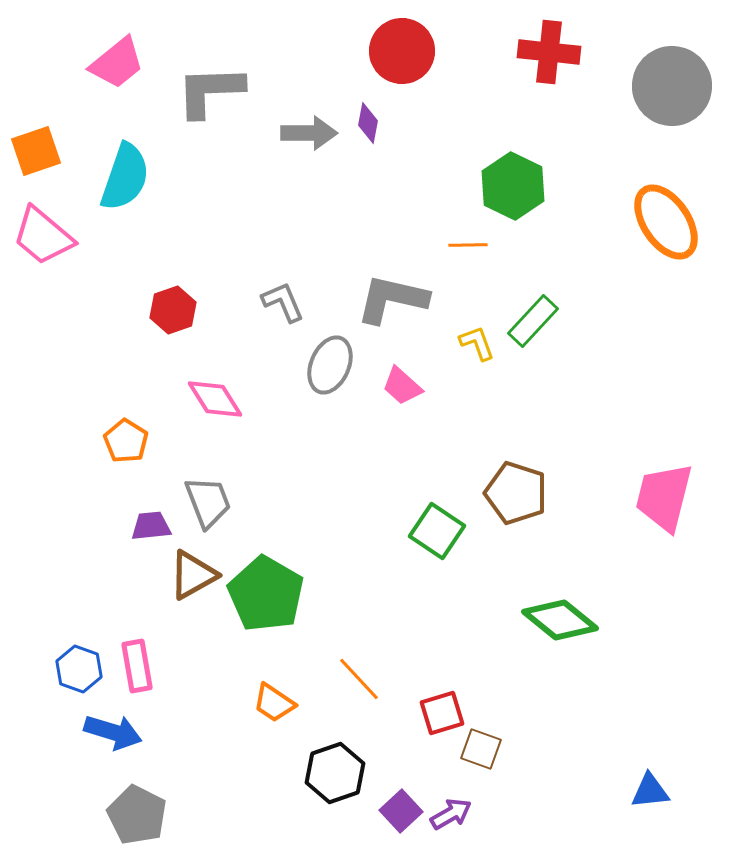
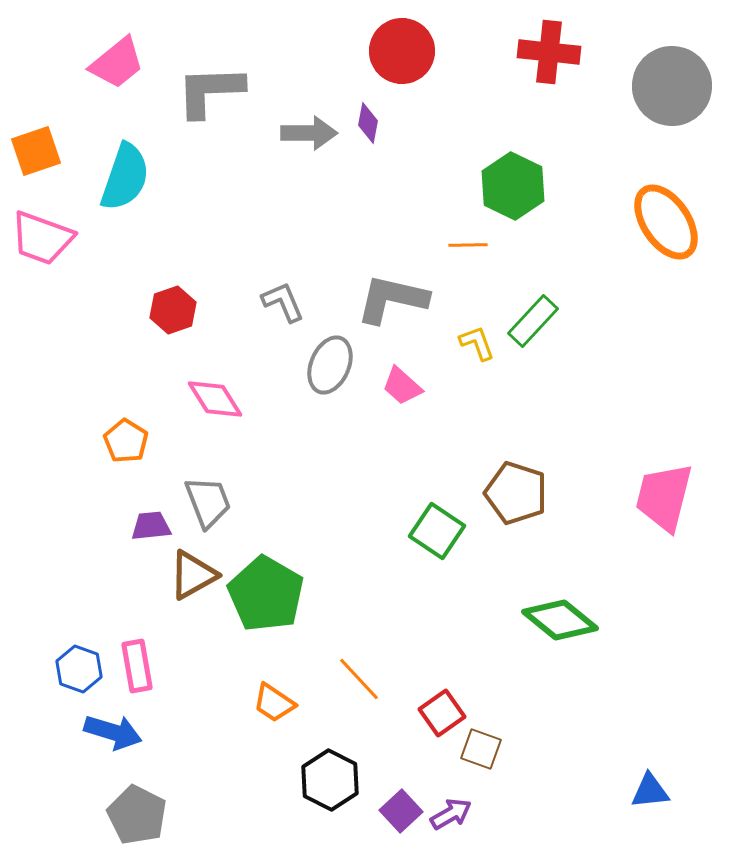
pink trapezoid at (43, 236): moved 1 px left, 2 px down; rotated 20 degrees counterclockwise
red square at (442, 713): rotated 18 degrees counterclockwise
black hexagon at (335, 773): moved 5 px left, 7 px down; rotated 14 degrees counterclockwise
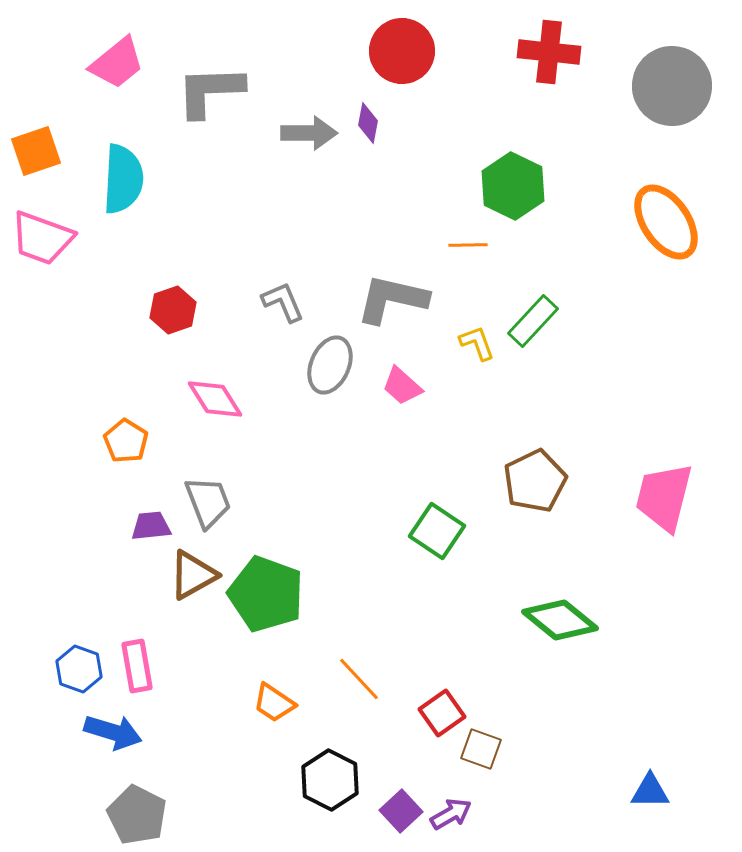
cyan semicircle at (125, 177): moved 2 px left, 2 px down; rotated 16 degrees counterclockwise
brown pentagon at (516, 493): moved 19 px right, 12 px up; rotated 28 degrees clockwise
green pentagon at (266, 594): rotated 10 degrees counterclockwise
blue triangle at (650, 791): rotated 6 degrees clockwise
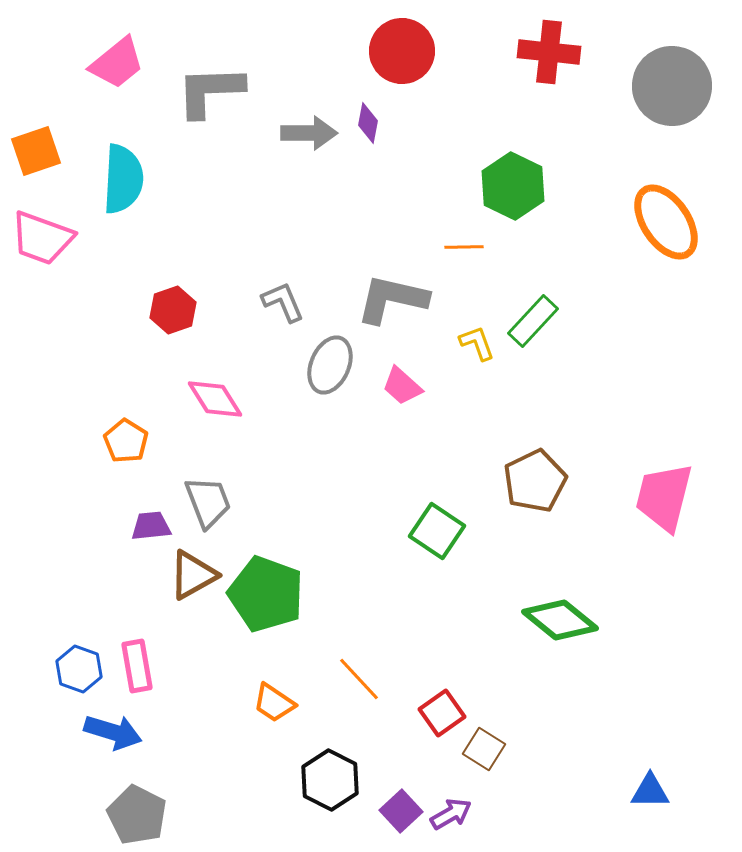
orange line at (468, 245): moved 4 px left, 2 px down
brown square at (481, 749): moved 3 px right; rotated 12 degrees clockwise
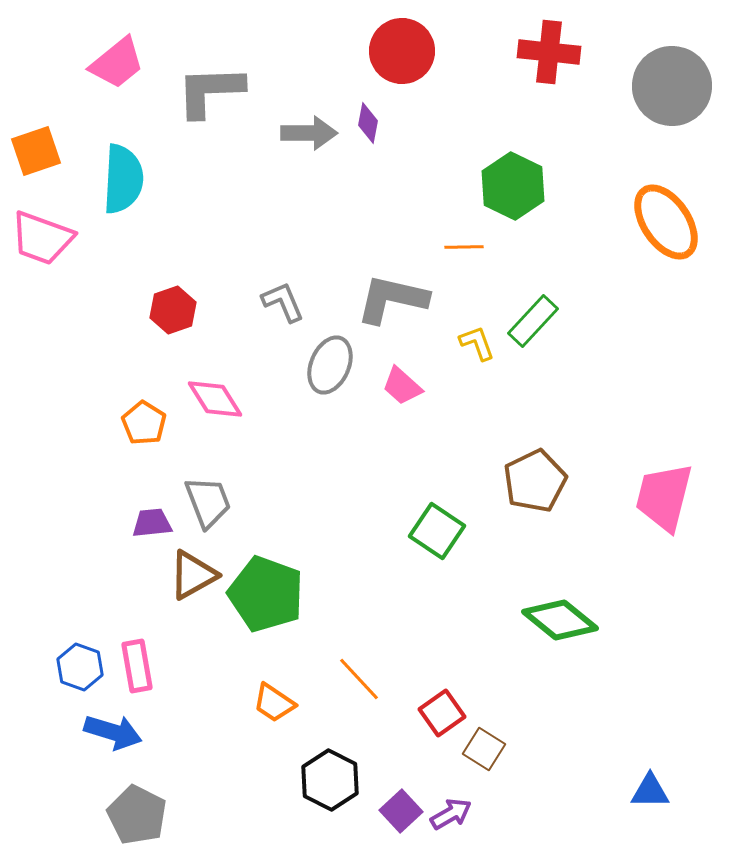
orange pentagon at (126, 441): moved 18 px right, 18 px up
purple trapezoid at (151, 526): moved 1 px right, 3 px up
blue hexagon at (79, 669): moved 1 px right, 2 px up
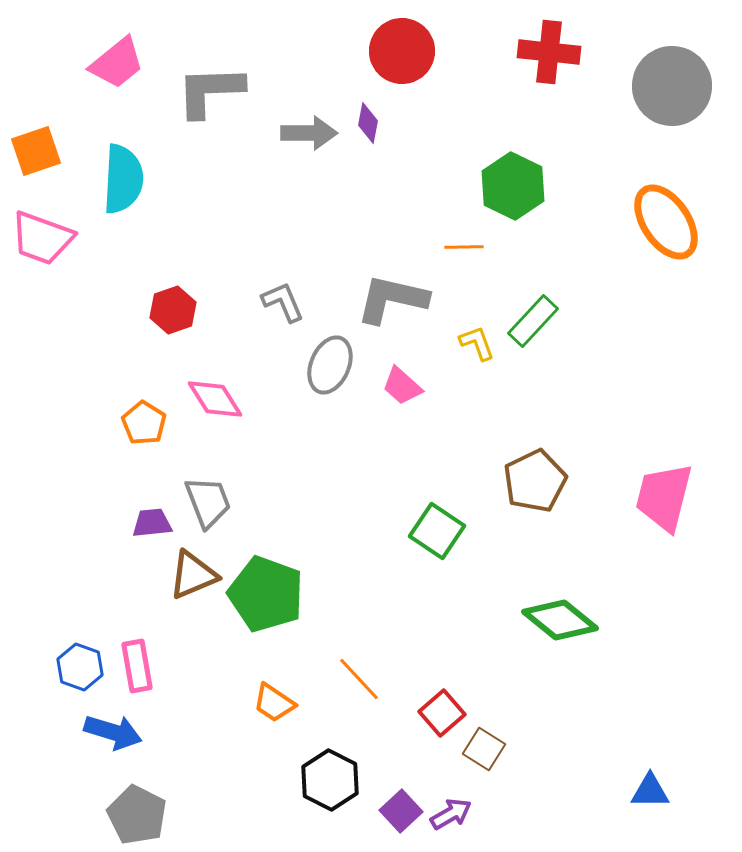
brown triangle at (193, 575): rotated 6 degrees clockwise
red square at (442, 713): rotated 6 degrees counterclockwise
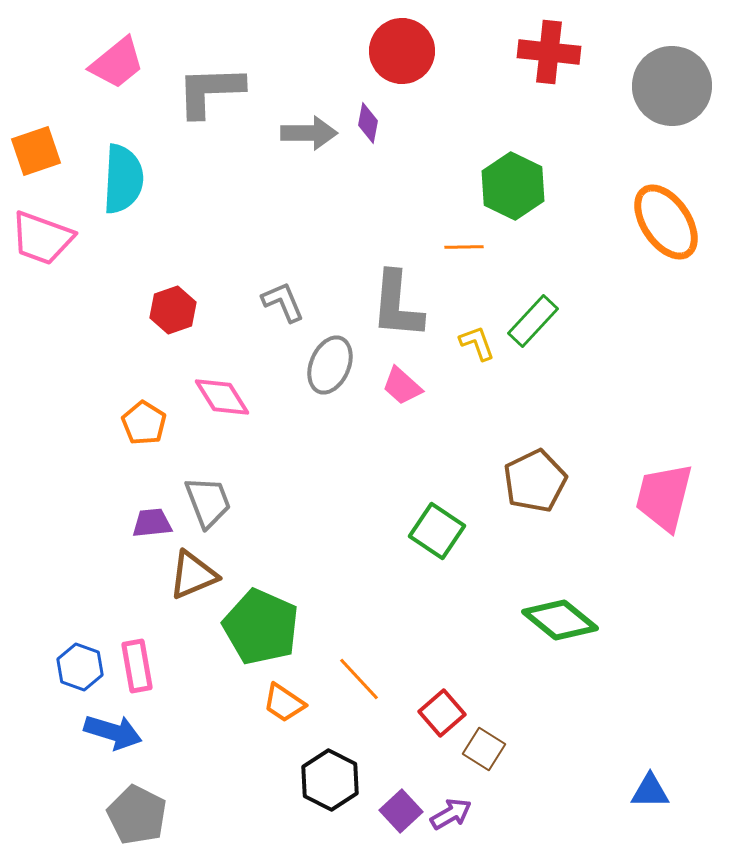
gray L-shape at (392, 299): moved 5 px right, 6 px down; rotated 98 degrees counterclockwise
pink diamond at (215, 399): moved 7 px right, 2 px up
green pentagon at (266, 594): moved 5 px left, 33 px down; rotated 4 degrees clockwise
orange trapezoid at (274, 703): moved 10 px right
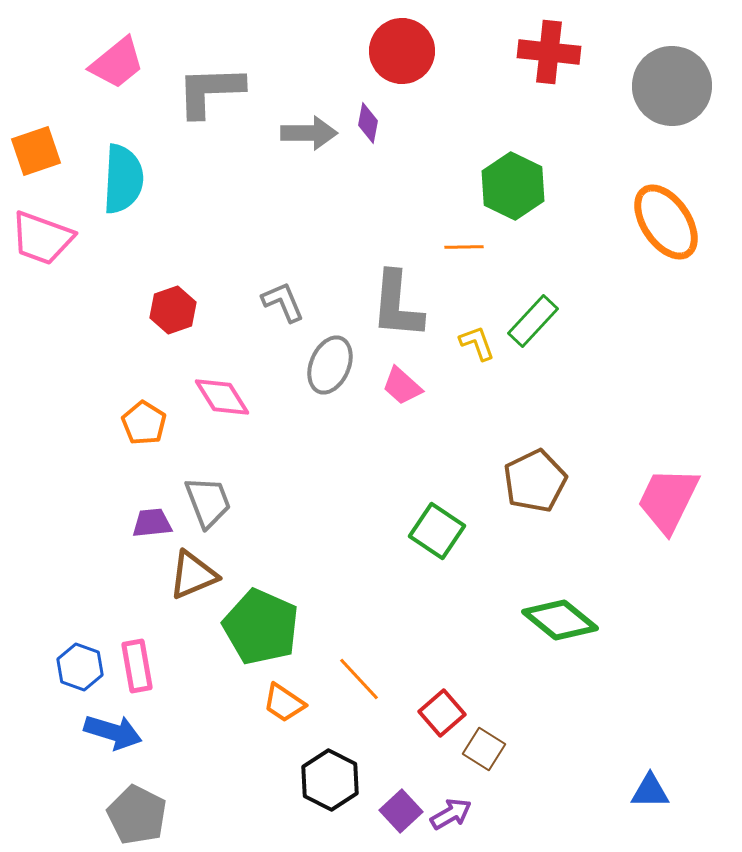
pink trapezoid at (664, 497): moved 4 px right, 3 px down; rotated 12 degrees clockwise
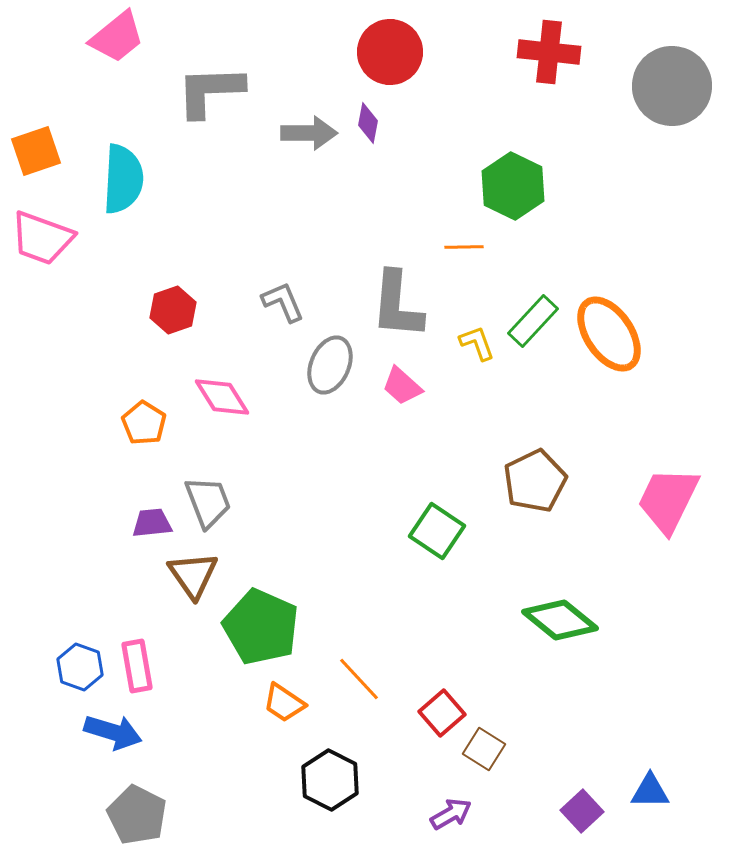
red circle at (402, 51): moved 12 px left, 1 px down
pink trapezoid at (117, 63): moved 26 px up
orange ellipse at (666, 222): moved 57 px left, 112 px down
brown triangle at (193, 575): rotated 42 degrees counterclockwise
purple square at (401, 811): moved 181 px right
